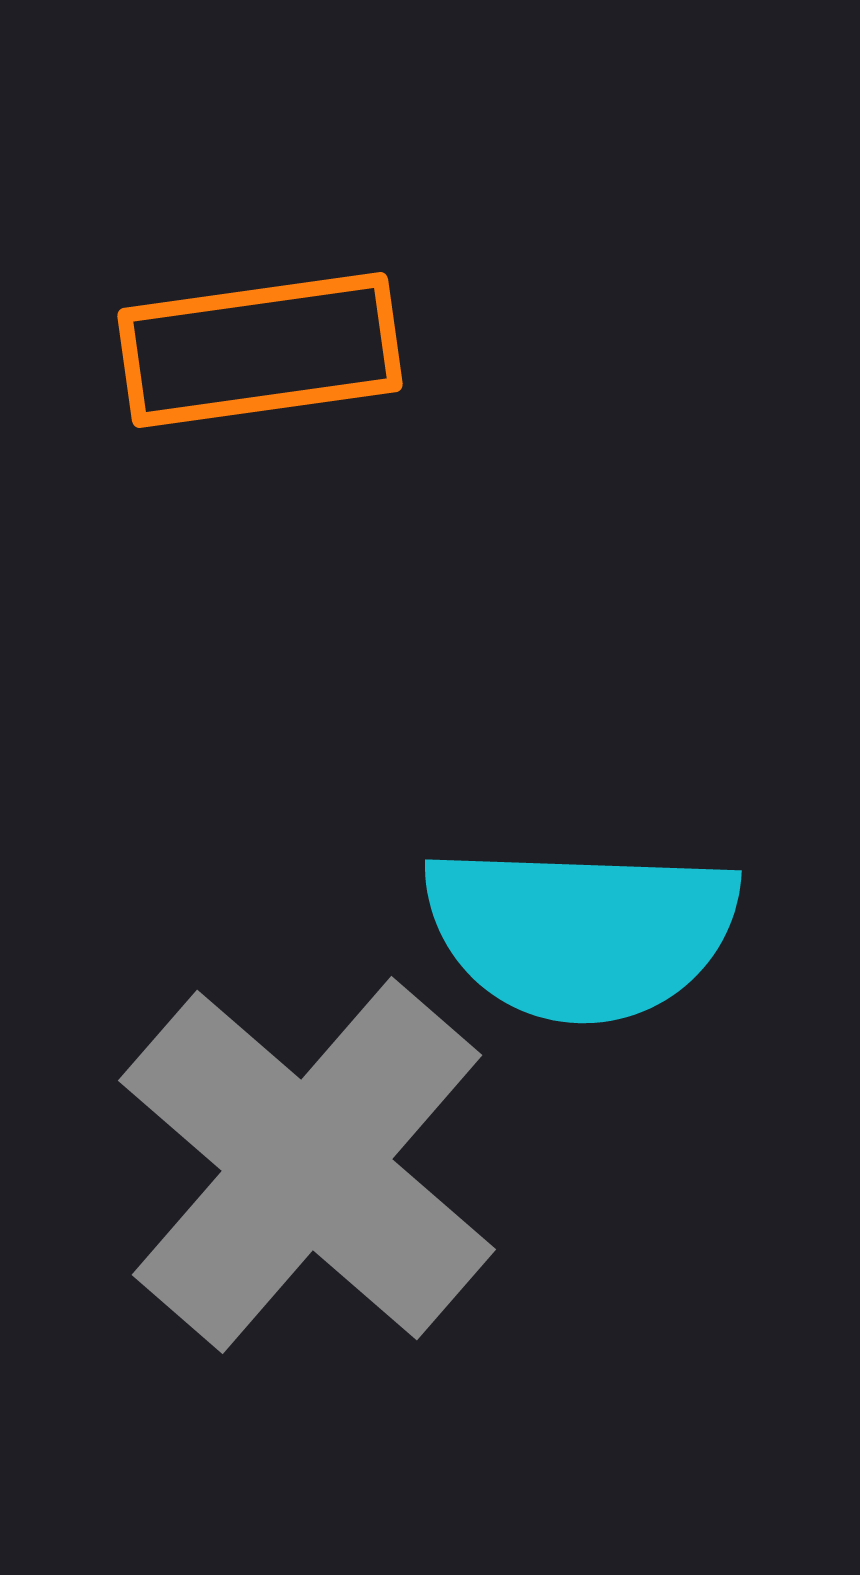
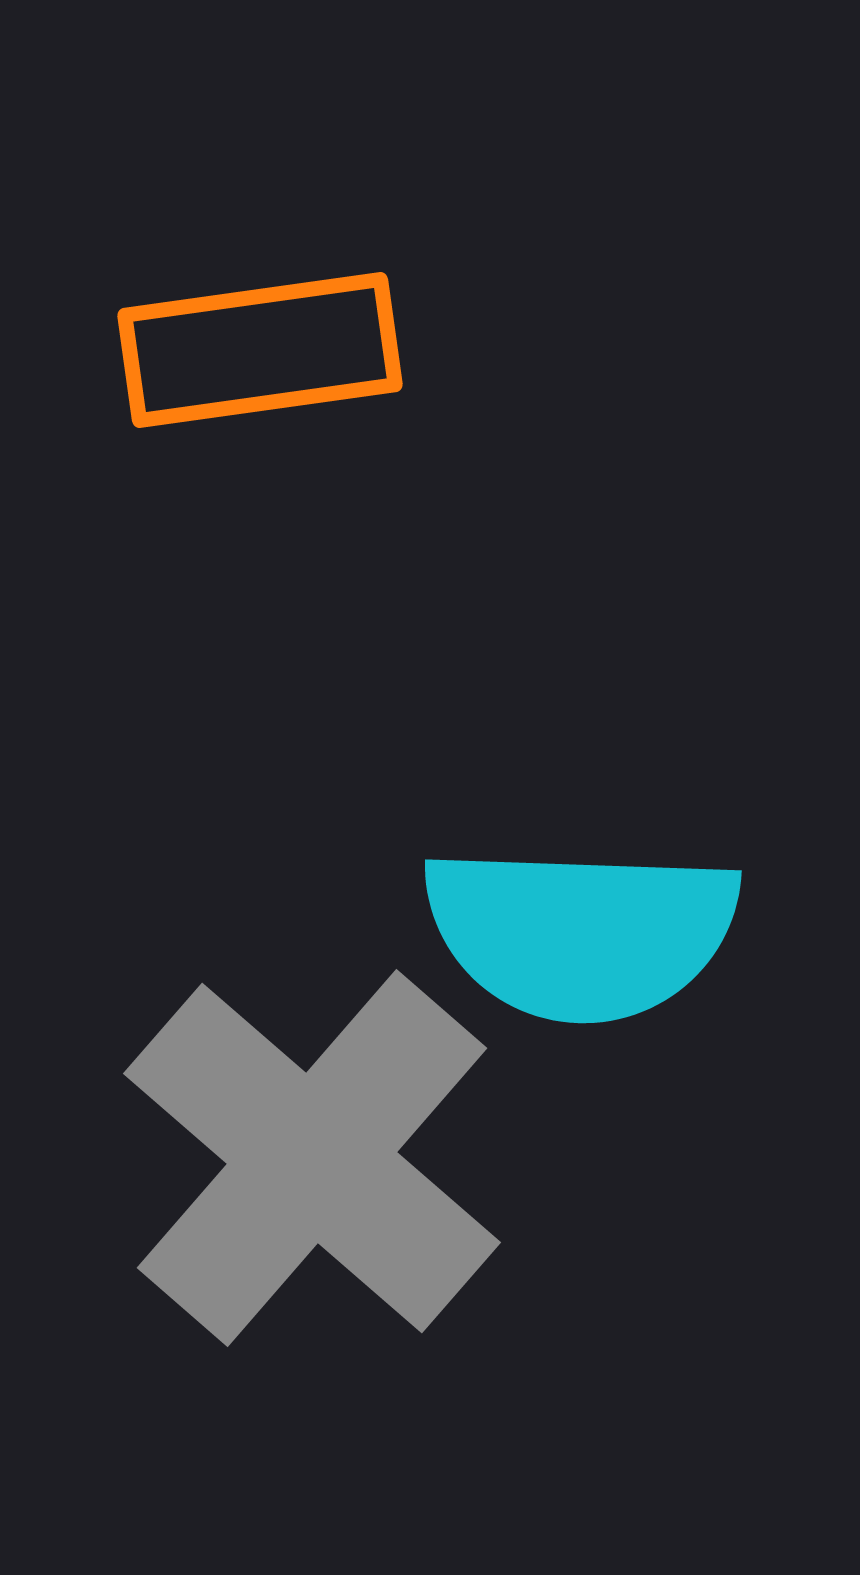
gray cross: moved 5 px right, 7 px up
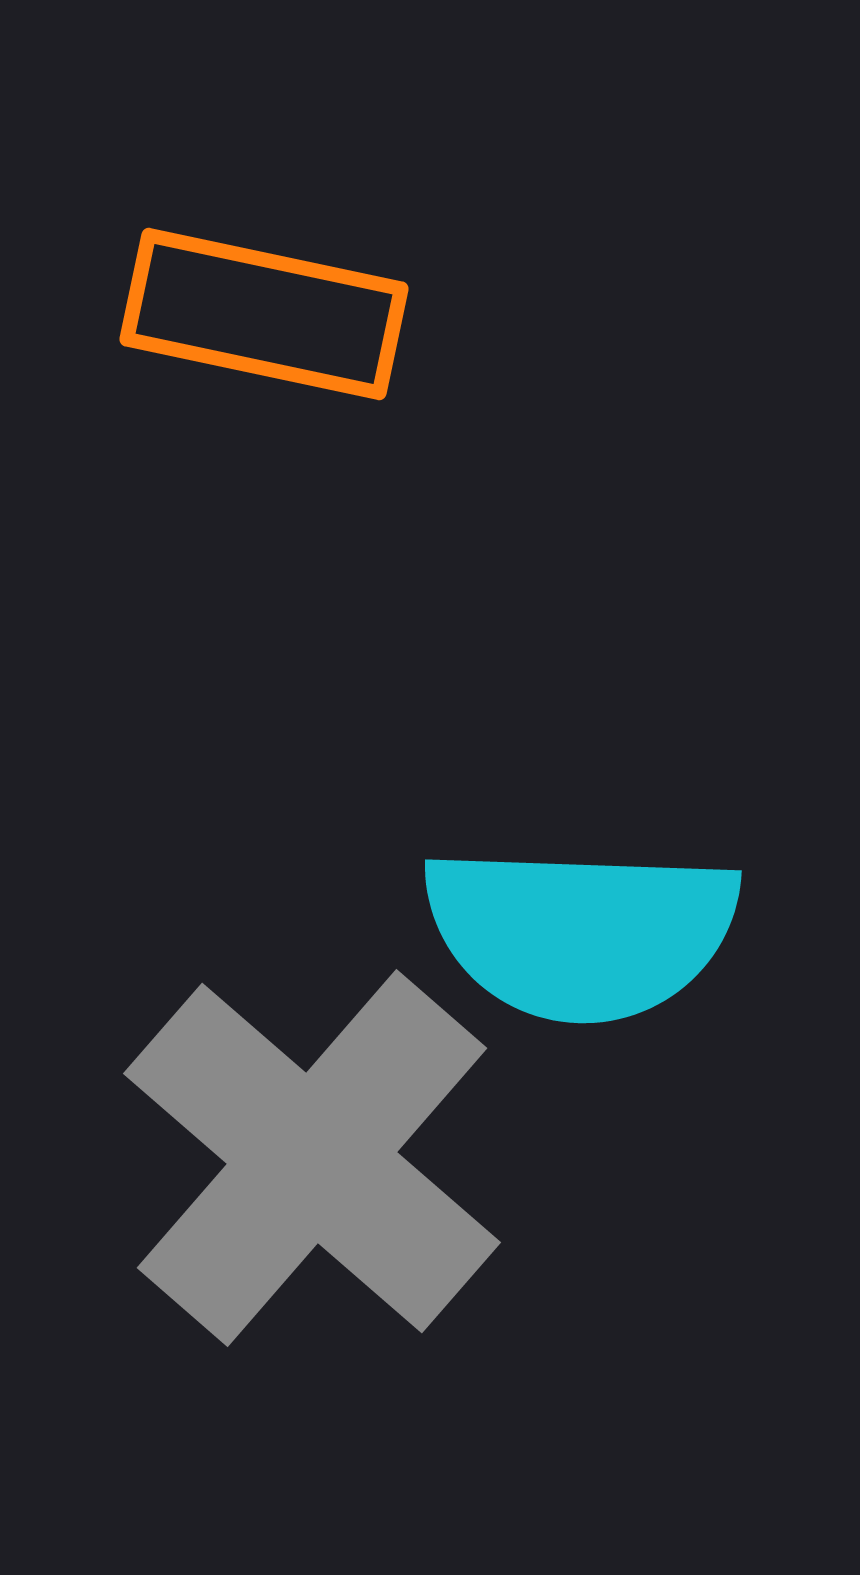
orange rectangle: moved 4 px right, 36 px up; rotated 20 degrees clockwise
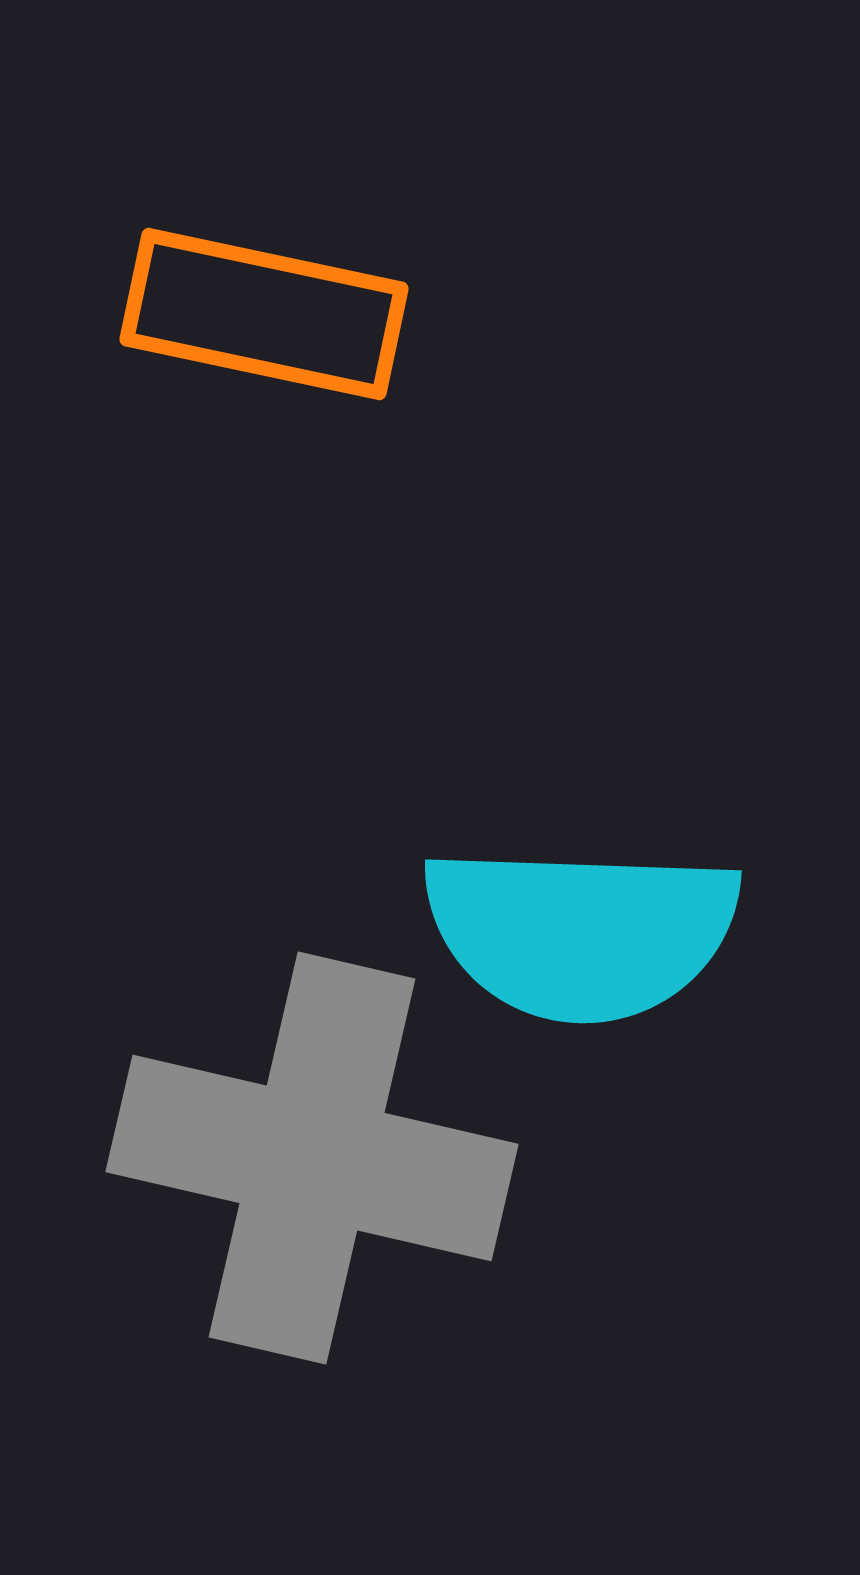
gray cross: rotated 28 degrees counterclockwise
